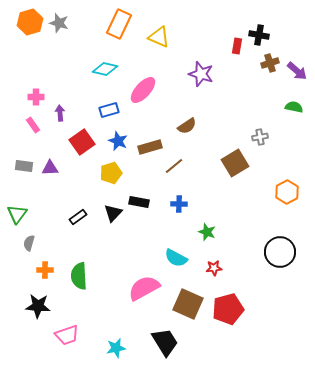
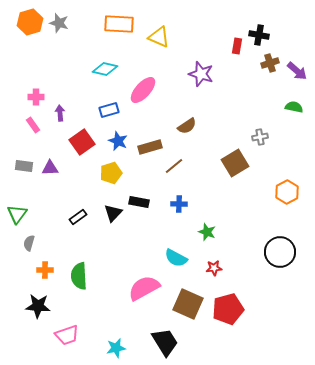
orange rectangle at (119, 24): rotated 68 degrees clockwise
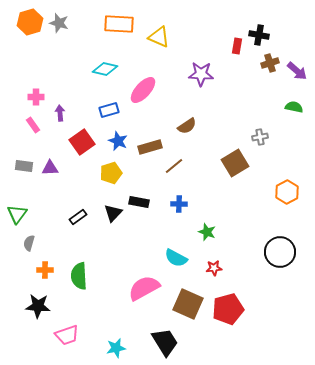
purple star at (201, 74): rotated 15 degrees counterclockwise
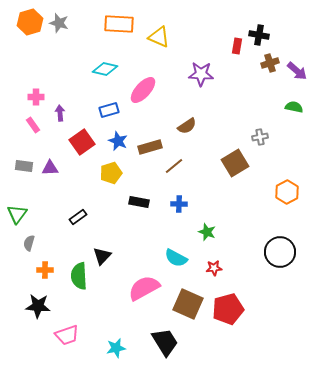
black triangle at (113, 213): moved 11 px left, 43 px down
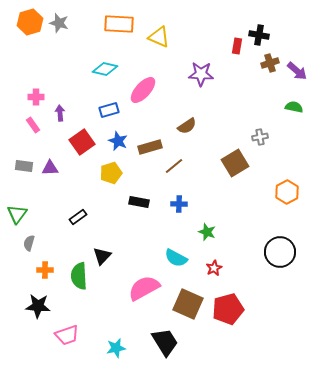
red star at (214, 268): rotated 21 degrees counterclockwise
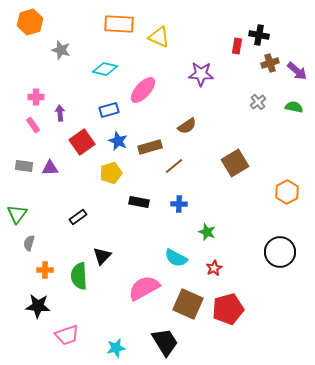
gray star at (59, 23): moved 2 px right, 27 px down
gray cross at (260, 137): moved 2 px left, 35 px up; rotated 28 degrees counterclockwise
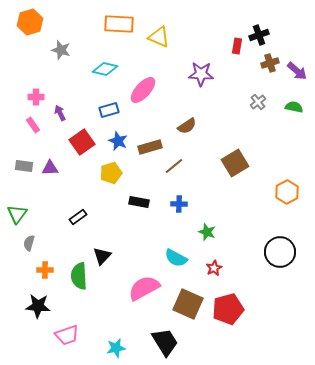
black cross at (259, 35): rotated 30 degrees counterclockwise
purple arrow at (60, 113): rotated 21 degrees counterclockwise
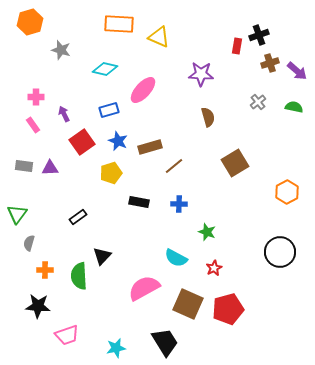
purple arrow at (60, 113): moved 4 px right, 1 px down
brown semicircle at (187, 126): moved 21 px right, 9 px up; rotated 72 degrees counterclockwise
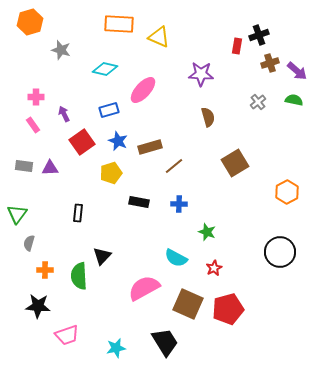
green semicircle at (294, 107): moved 7 px up
black rectangle at (78, 217): moved 4 px up; rotated 48 degrees counterclockwise
